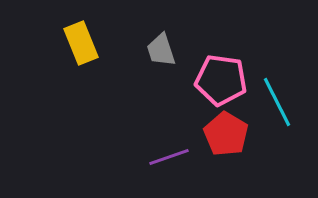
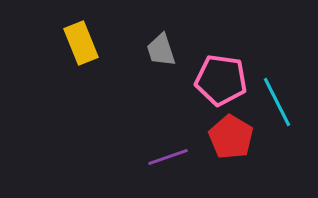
red pentagon: moved 5 px right, 3 px down
purple line: moved 1 px left
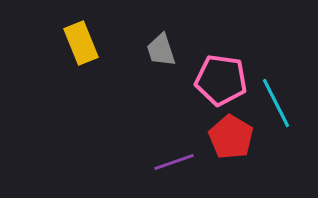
cyan line: moved 1 px left, 1 px down
purple line: moved 6 px right, 5 px down
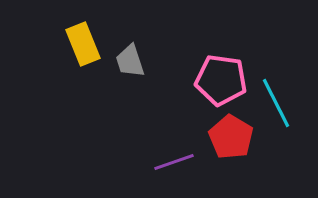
yellow rectangle: moved 2 px right, 1 px down
gray trapezoid: moved 31 px left, 11 px down
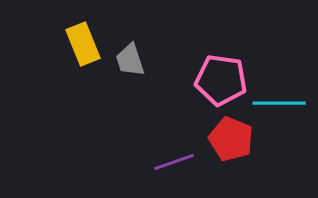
gray trapezoid: moved 1 px up
cyan line: moved 3 px right; rotated 63 degrees counterclockwise
red pentagon: moved 2 px down; rotated 9 degrees counterclockwise
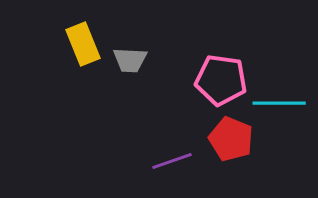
gray trapezoid: rotated 69 degrees counterclockwise
purple line: moved 2 px left, 1 px up
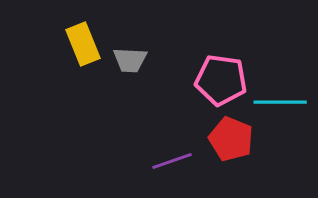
cyan line: moved 1 px right, 1 px up
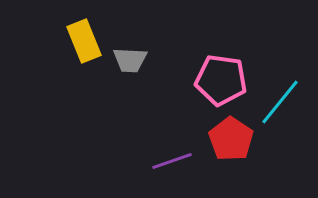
yellow rectangle: moved 1 px right, 3 px up
cyan line: rotated 51 degrees counterclockwise
red pentagon: rotated 12 degrees clockwise
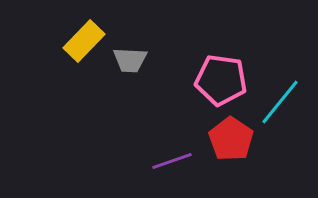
yellow rectangle: rotated 66 degrees clockwise
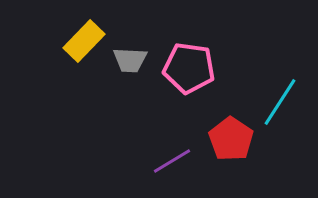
pink pentagon: moved 32 px left, 12 px up
cyan line: rotated 6 degrees counterclockwise
purple line: rotated 12 degrees counterclockwise
